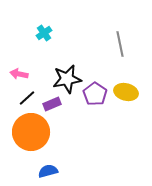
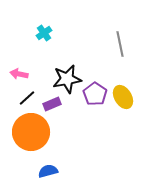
yellow ellipse: moved 3 px left, 5 px down; rotated 45 degrees clockwise
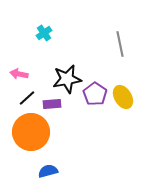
purple rectangle: rotated 18 degrees clockwise
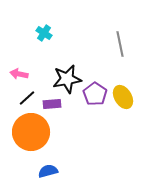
cyan cross: rotated 21 degrees counterclockwise
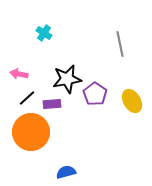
yellow ellipse: moved 9 px right, 4 px down
blue semicircle: moved 18 px right, 1 px down
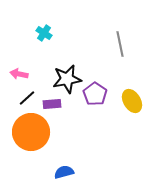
blue semicircle: moved 2 px left
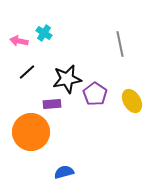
pink arrow: moved 33 px up
black line: moved 26 px up
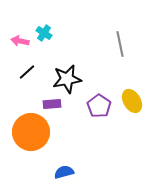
pink arrow: moved 1 px right
purple pentagon: moved 4 px right, 12 px down
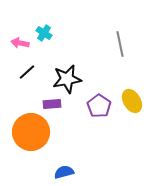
pink arrow: moved 2 px down
